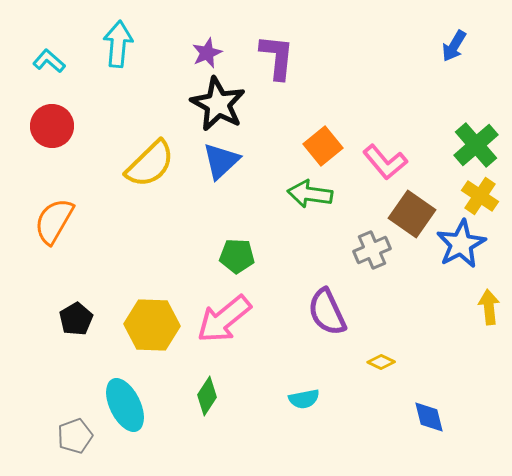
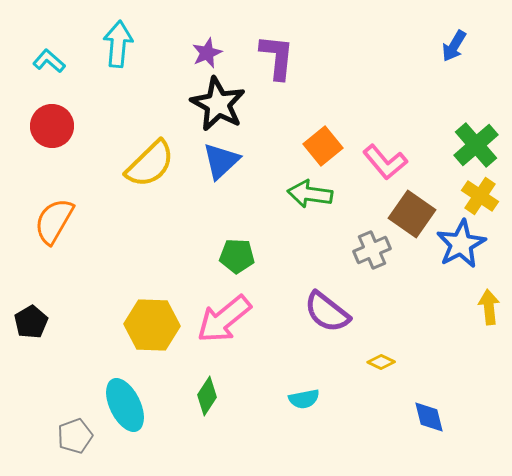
purple semicircle: rotated 27 degrees counterclockwise
black pentagon: moved 45 px left, 3 px down
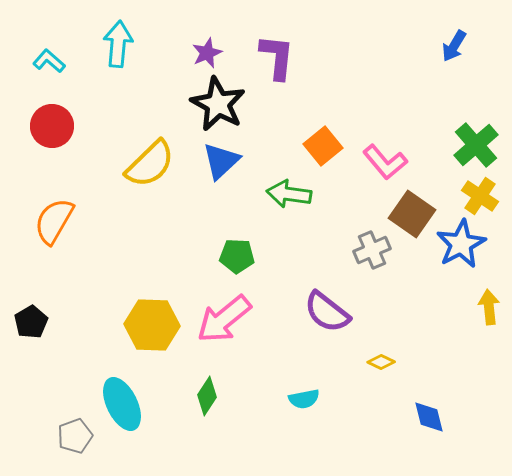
green arrow: moved 21 px left
cyan ellipse: moved 3 px left, 1 px up
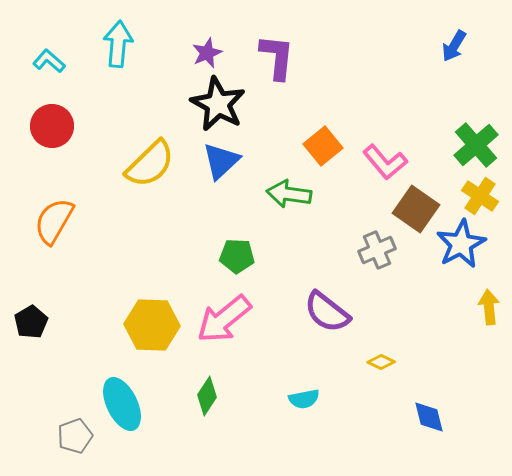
brown square: moved 4 px right, 5 px up
gray cross: moved 5 px right
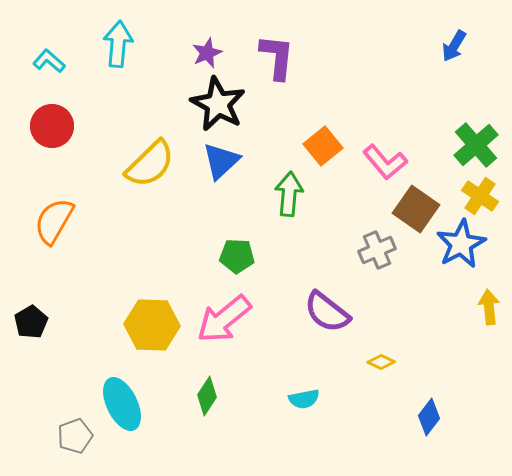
green arrow: rotated 87 degrees clockwise
blue diamond: rotated 51 degrees clockwise
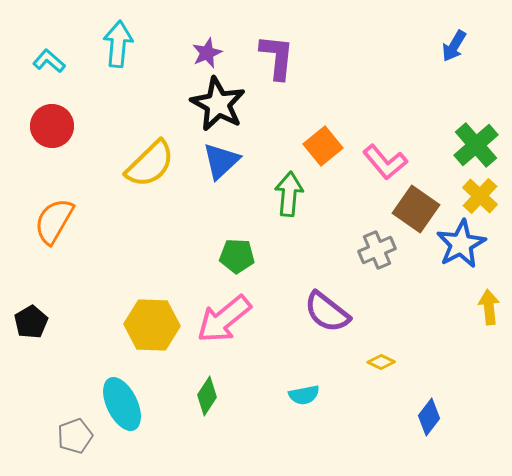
yellow cross: rotated 9 degrees clockwise
cyan semicircle: moved 4 px up
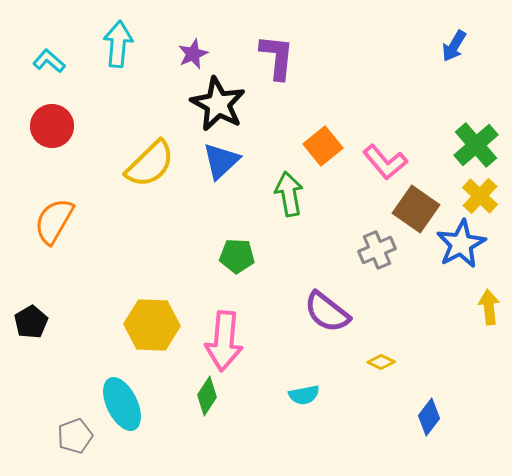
purple star: moved 14 px left, 1 px down
green arrow: rotated 15 degrees counterclockwise
pink arrow: moved 22 px down; rotated 46 degrees counterclockwise
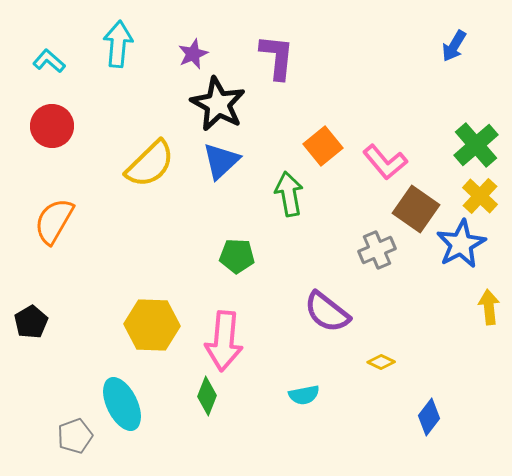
green diamond: rotated 12 degrees counterclockwise
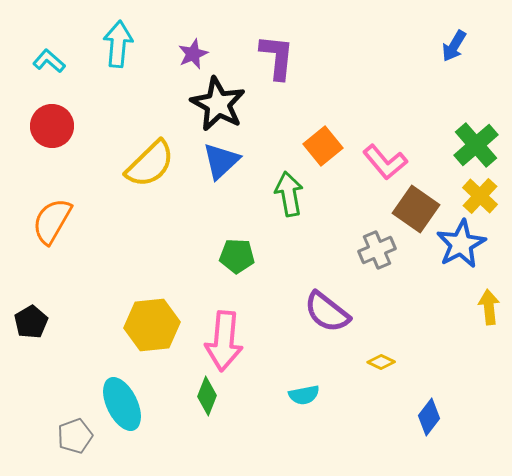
orange semicircle: moved 2 px left
yellow hexagon: rotated 8 degrees counterclockwise
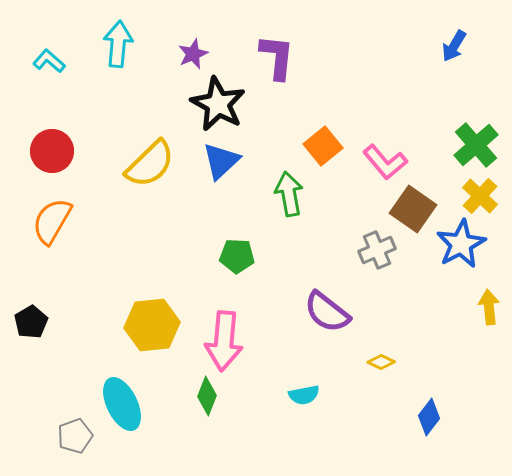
red circle: moved 25 px down
brown square: moved 3 px left
